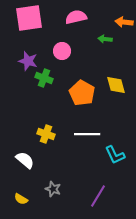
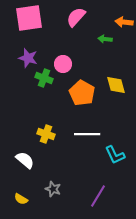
pink semicircle: rotated 35 degrees counterclockwise
pink circle: moved 1 px right, 13 px down
purple star: moved 3 px up
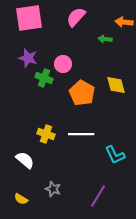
white line: moved 6 px left
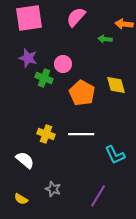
orange arrow: moved 2 px down
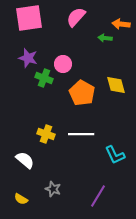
orange arrow: moved 3 px left
green arrow: moved 1 px up
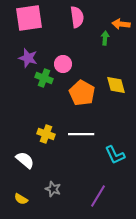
pink semicircle: moved 1 px right; rotated 130 degrees clockwise
green arrow: rotated 88 degrees clockwise
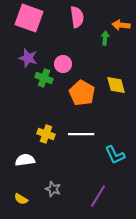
pink square: rotated 28 degrees clockwise
orange arrow: moved 1 px down
white semicircle: rotated 48 degrees counterclockwise
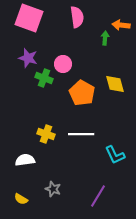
yellow diamond: moved 1 px left, 1 px up
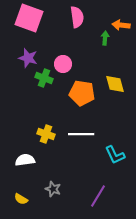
orange pentagon: rotated 20 degrees counterclockwise
